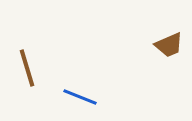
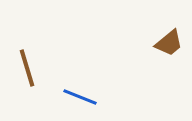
brown trapezoid: moved 2 px up; rotated 16 degrees counterclockwise
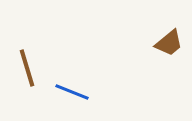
blue line: moved 8 px left, 5 px up
